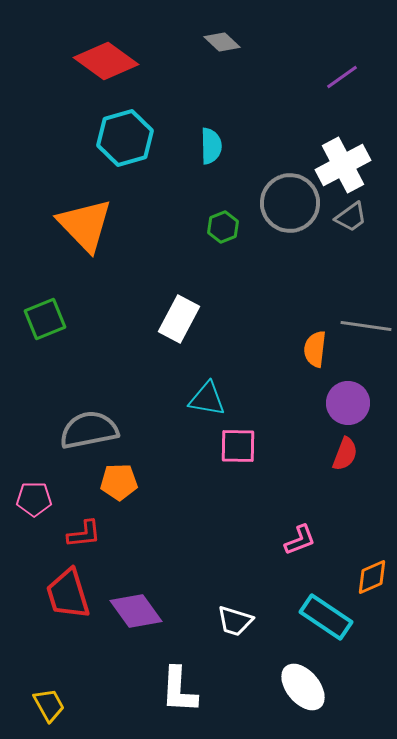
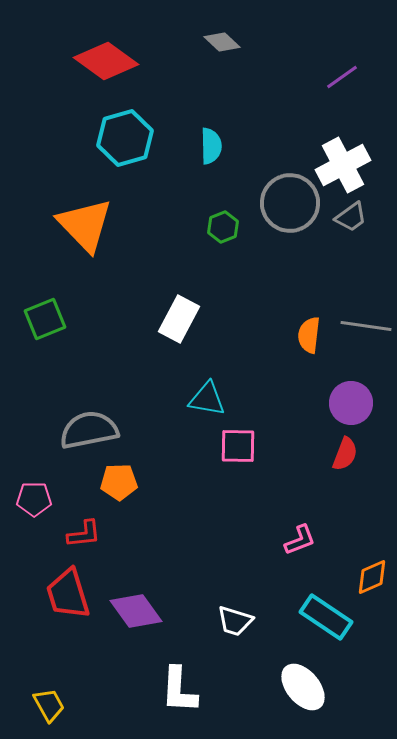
orange semicircle: moved 6 px left, 14 px up
purple circle: moved 3 px right
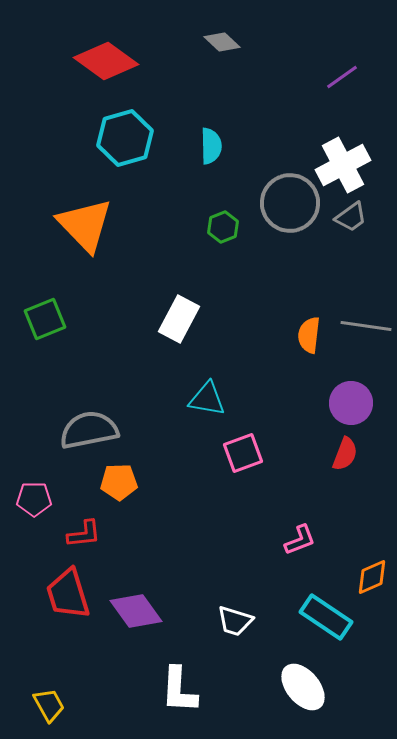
pink square: moved 5 px right, 7 px down; rotated 21 degrees counterclockwise
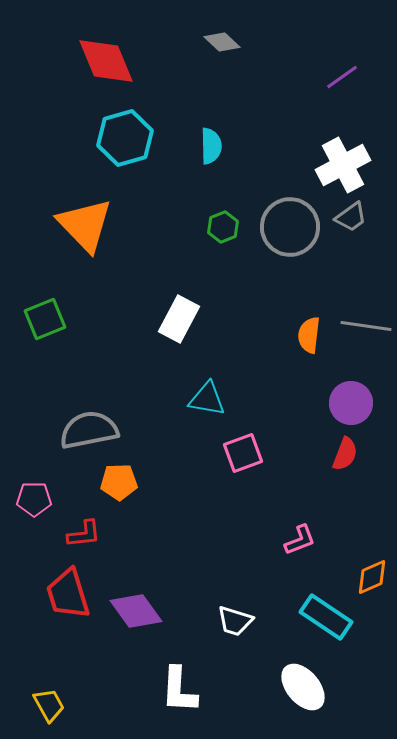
red diamond: rotated 32 degrees clockwise
gray circle: moved 24 px down
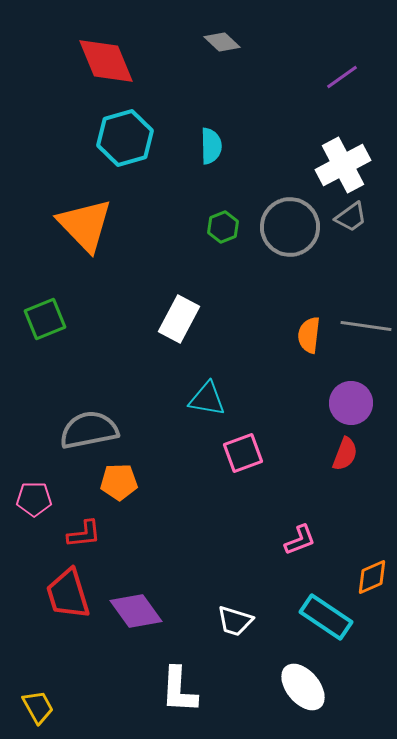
yellow trapezoid: moved 11 px left, 2 px down
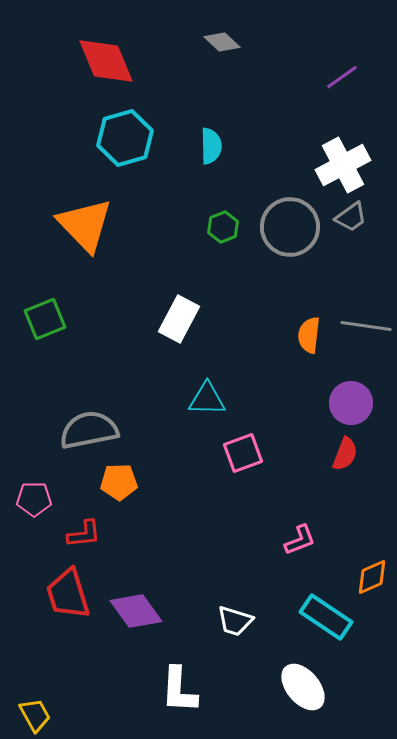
cyan triangle: rotated 9 degrees counterclockwise
yellow trapezoid: moved 3 px left, 8 px down
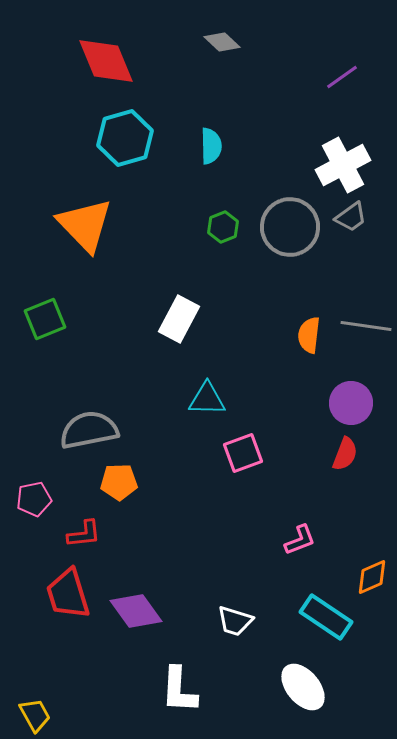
pink pentagon: rotated 12 degrees counterclockwise
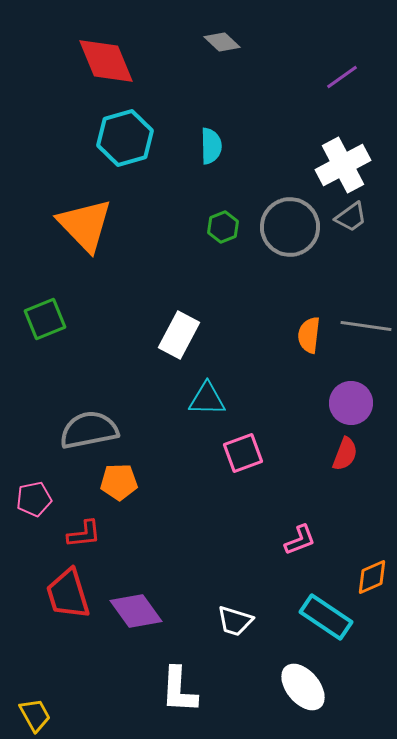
white rectangle: moved 16 px down
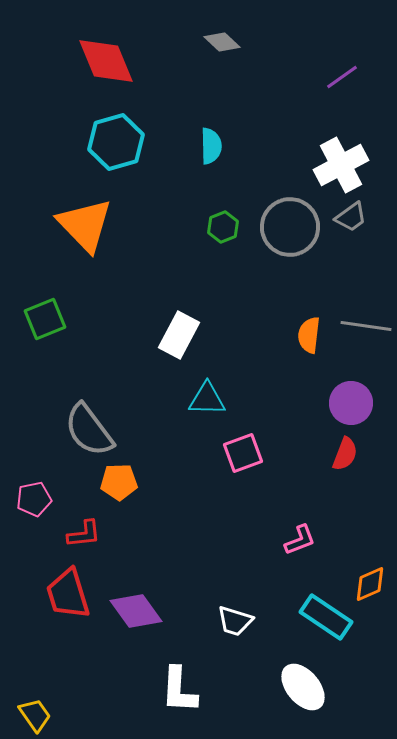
cyan hexagon: moved 9 px left, 4 px down
white cross: moved 2 px left
gray semicircle: rotated 116 degrees counterclockwise
orange diamond: moved 2 px left, 7 px down
yellow trapezoid: rotated 6 degrees counterclockwise
